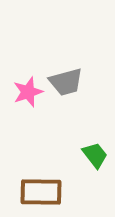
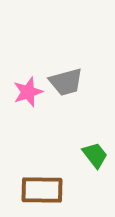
brown rectangle: moved 1 px right, 2 px up
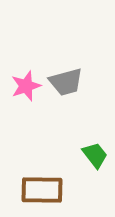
pink star: moved 2 px left, 6 px up
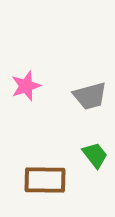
gray trapezoid: moved 24 px right, 14 px down
brown rectangle: moved 3 px right, 10 px up
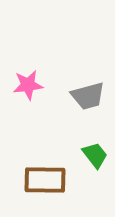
pink star: moved 2 px right, 1 px up; rotated 12 degrees clockwise
gray trapezoid: moved 2 px left
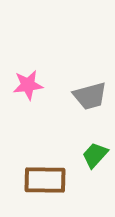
gray trapezoid: moved 2 px right
green trapezoid: rotated 100 degrees counterclockwise
